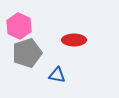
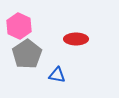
red ellipse: moved 2 px right, 1 px up
gray pentagon: moved 1 px down; rotated 16 degrees counterclockwise
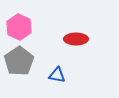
pink hexagon: moved 1 px down
gray pentagon: moved 8 px left, 7 px down
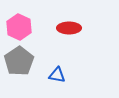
red ellipse: moved 7 px left, 11 px up
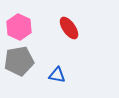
red ellipse: rotated 55 degrees clockwise
gray pentagon: rotated 24 degrees clockwise
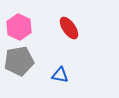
blue triangle: moved 3 px right
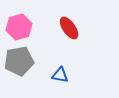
pink hexagon: rotated 20 degrees clockwise
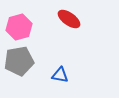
red ellipse: moved 9 px up; rotated 20 degrees counterclockwise
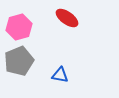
red ellipse: moved 2 px left, 1 px up
gray pentagon: rotated 12 degrees counterclockwise
